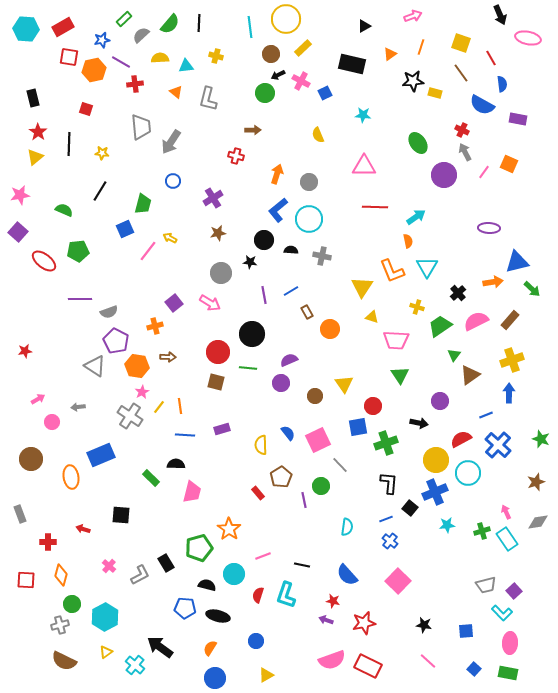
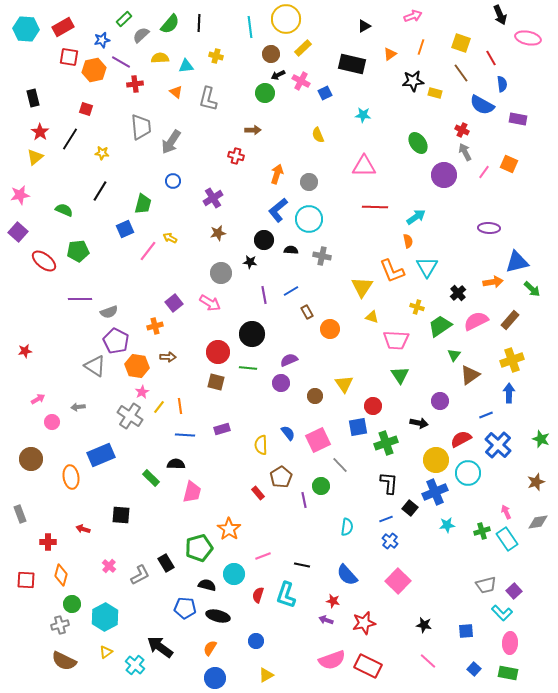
red star at (38, 132): moved 2 px right
black line at (69, 144): moved 1 px right, 5 px up; rotated 30 degrees clockwise
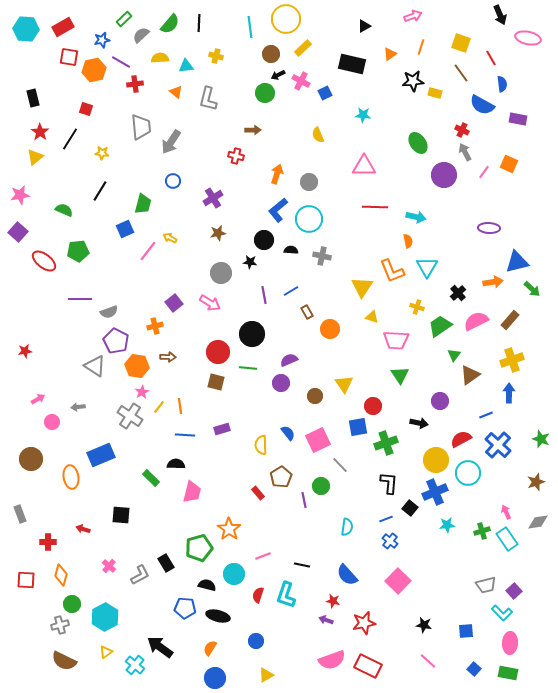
cyan arrow at (416, 217): rotated 48 degrees clockwise
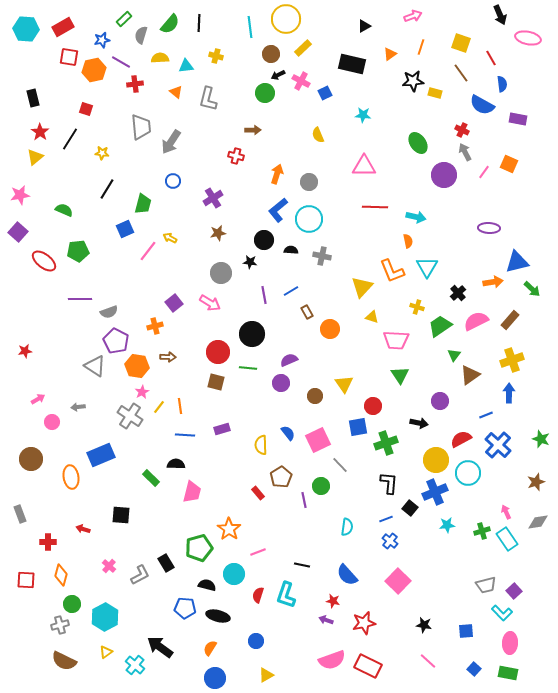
gray semicircle at (141, 35): rotated 30 degrees counterclockwise
black line at (100, 191): moved 7 px right, 2 px up
yellow triangle at (362, 287): rotated 10 degrees clockwise
pink line at (263, 556): moved 5 px left, 4 px up
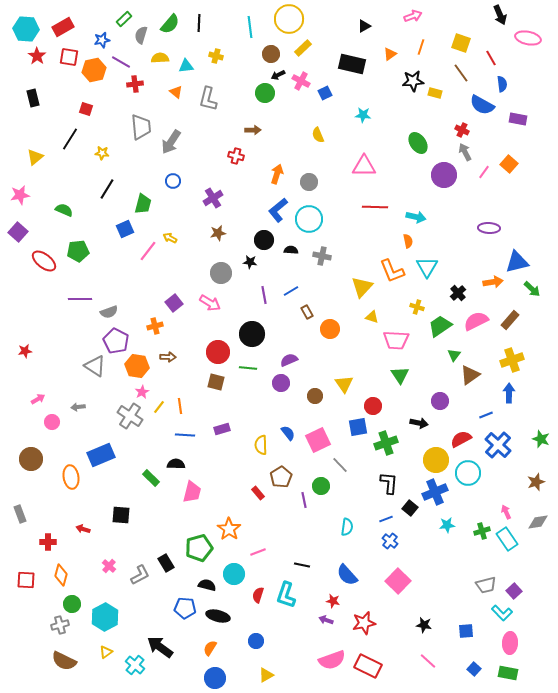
yellow circle at (286, 19): moved 3 px right
red star at (40, 132): moved 3 px left, 76 px up
orange square at (509, 164): rotated 18 degrees clockwise
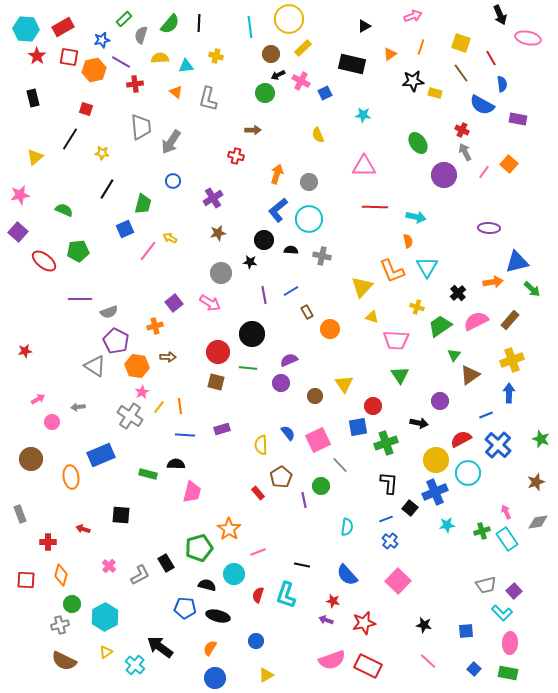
green rectangle at (151, 478): moved 3 px left, 4 px up; rotated 30 degrees counterclockwise
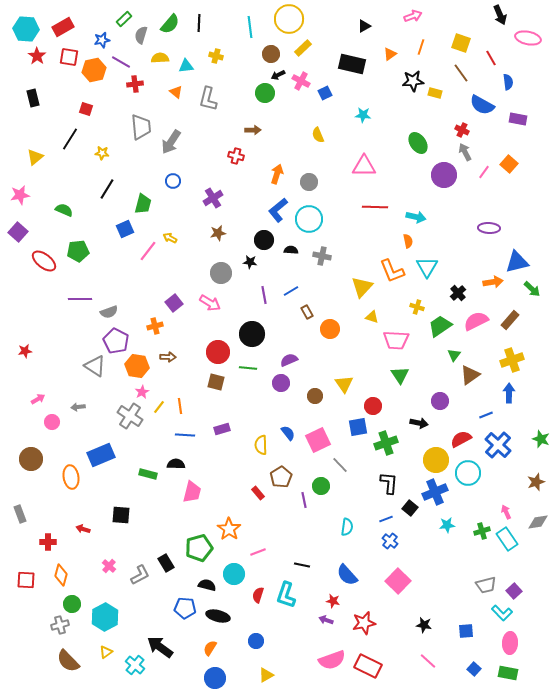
blue semicircle at (502, 84): moved 6 px right, 2 px up
brown semicircle at (64, 661): moved 4 px right; rotated 20 degrees clockwise
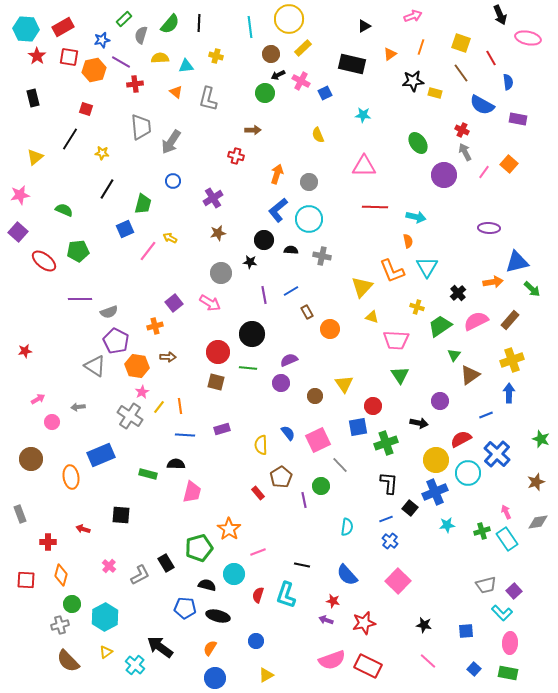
blue cross at (498, 445): moved 1 px left, 9 px down
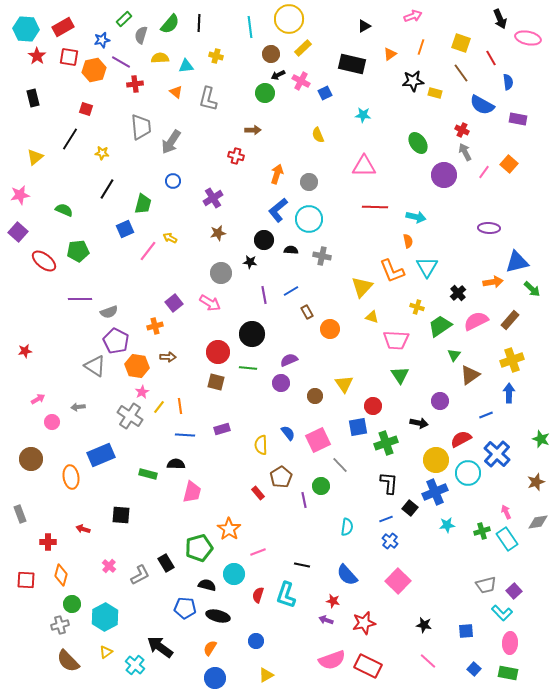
black arrow at (500, 15): moved 4 px down
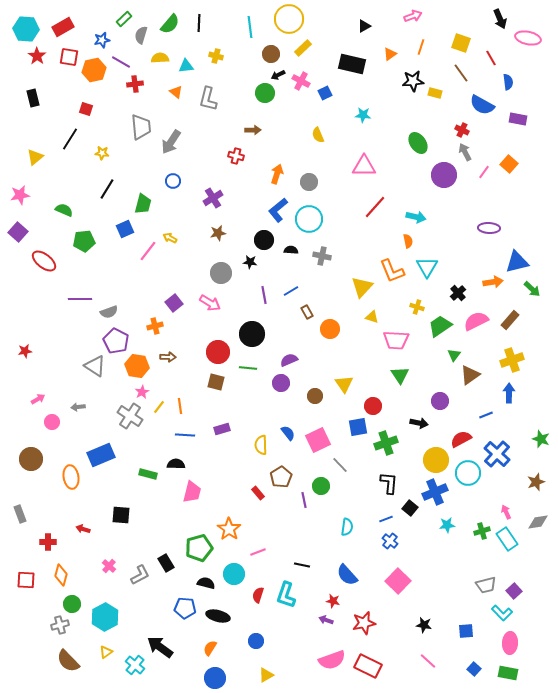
red line at (375, 207): rotated 50 degrees counterclockwise
green pentagon at (78, 251): moved 6 px right, 10 px up
black semicircle at (207, 585): moved 1 px left, 2 px up
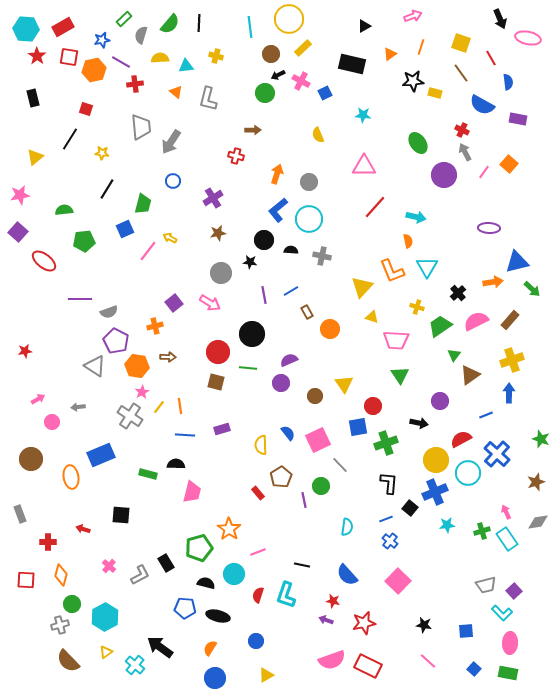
green semicircle at (64, 210): rotated 30 degrees counterclockwise
